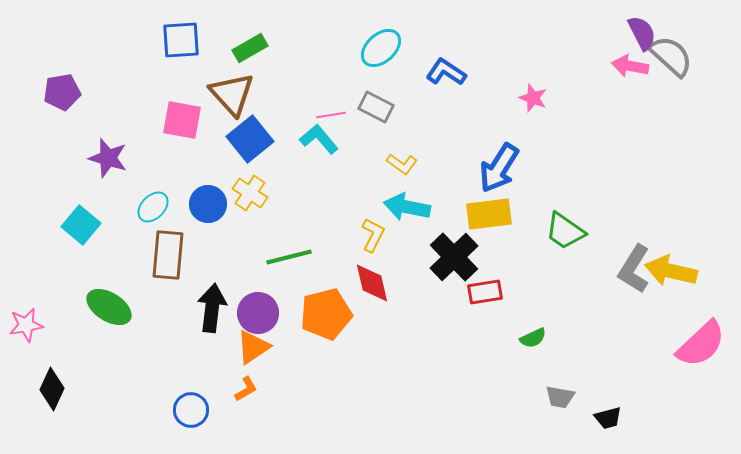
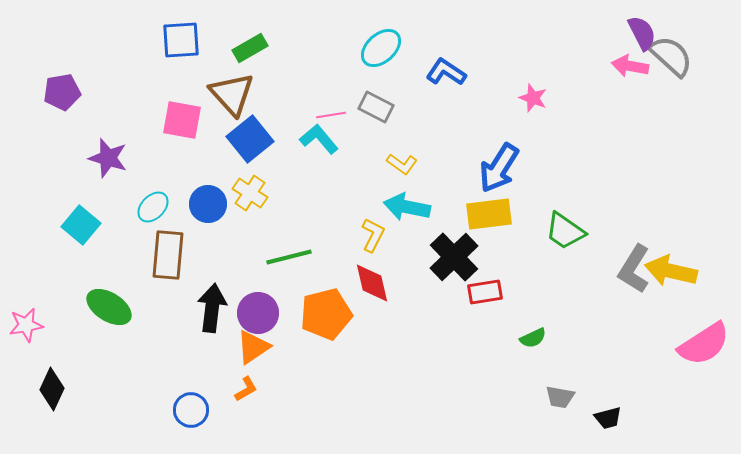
pink semicircle at (701, 344): moved 3 px right; rotated 10 degrees clockwise
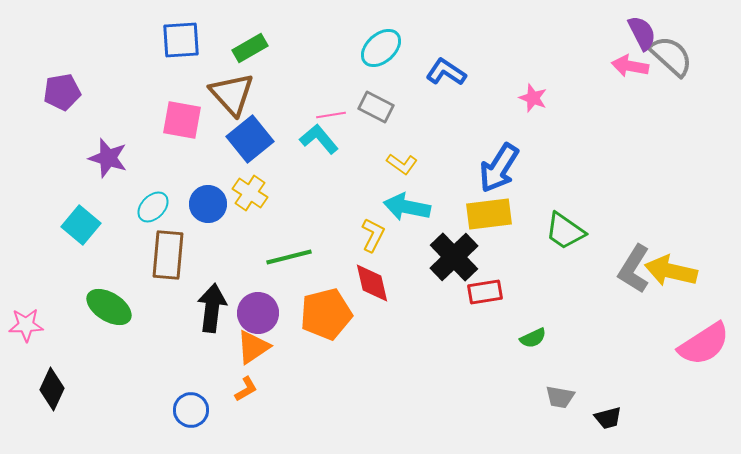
pink star at (26, 325): rotated 8 degrees clockwise
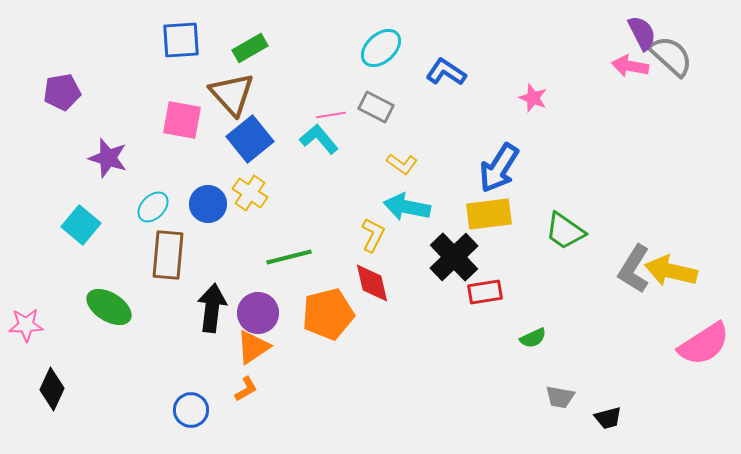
orange pentagon at (326, 314): moved 2 px right
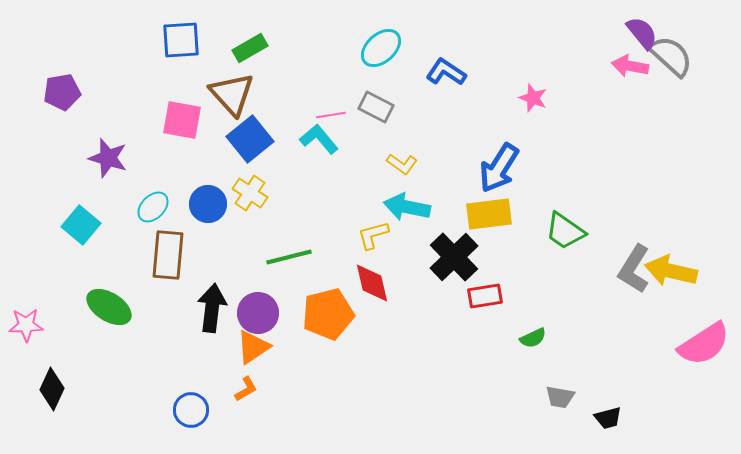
purple semicircle at (642, 33): rotated 12 degrees counterclockwise
yellow L-shape at (373, 235): rotated 132 degrees counterclockwise
red rectangle at (485, 292): moved 4 px down
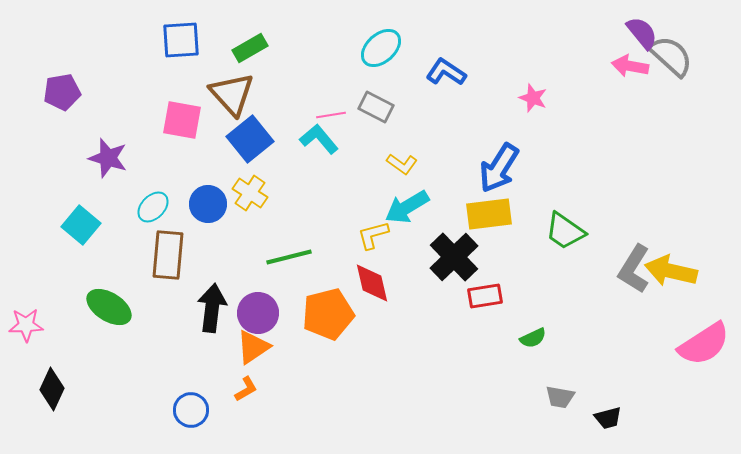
cyan arrow at (407, 207): rotated 42 degrees counterclockwise
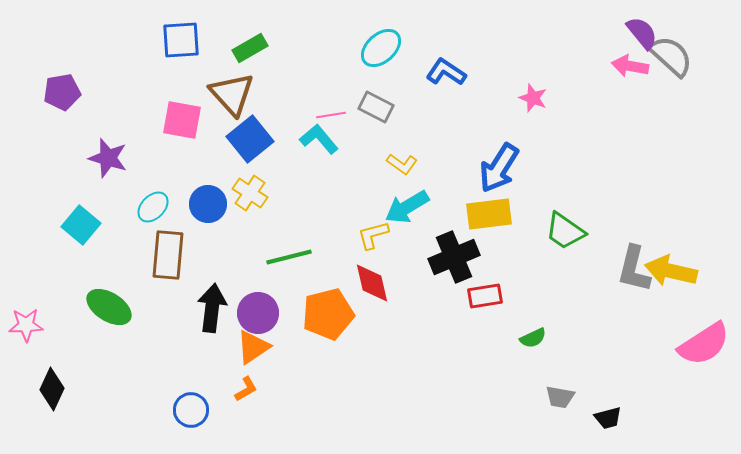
black cross at (454, 257): rotated 21 degrees clockwise
gray L-shape at (634, 269): rotated 18 degrees counterclockwise
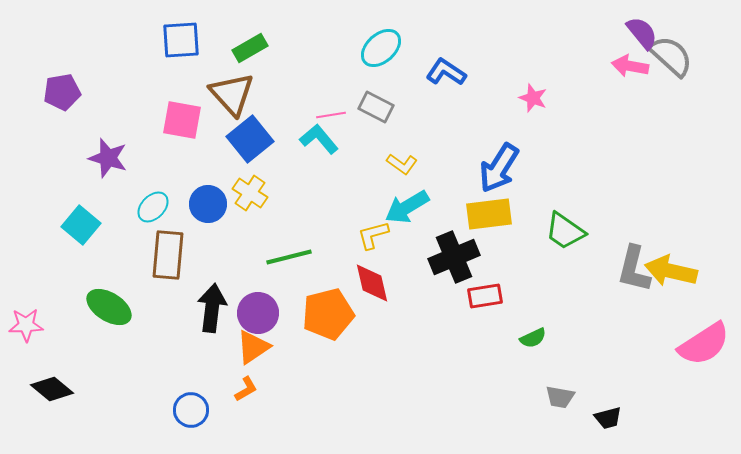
black diamond at (52, 389): rotated 75 degrees counterclockwise
